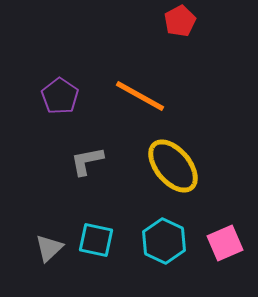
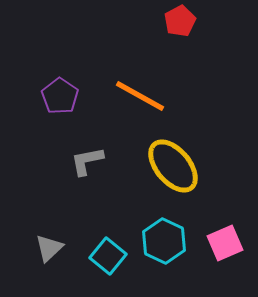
cyan square: moved 12 px right, 16 px down; rotated 27 degrees clockwise
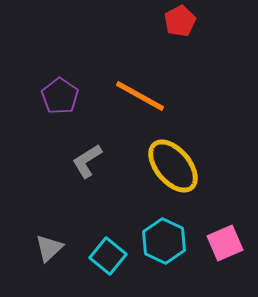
gray L-shape: rotated 21 degrees counterclockwise
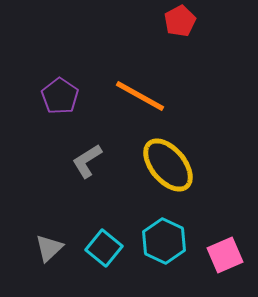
yellow ellipse: moved 5 px left, 1 px up
pink square: moved 12 px down
cyan square: moved 4 px left, 8 px up
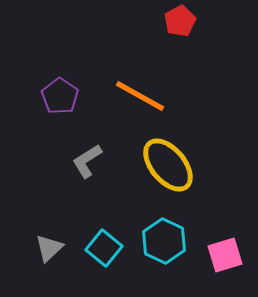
pink square: rotated 6 degrees clockwise
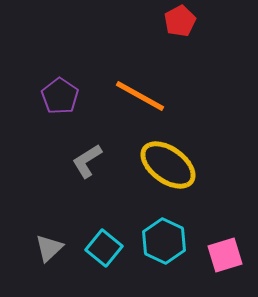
yellow ellipse: rotated 14 degrees counterclockwise
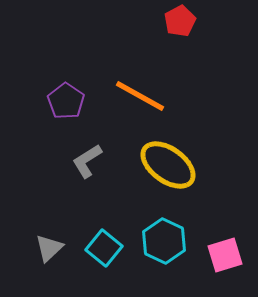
purple pentagon: moved 6 px right, 5 px down
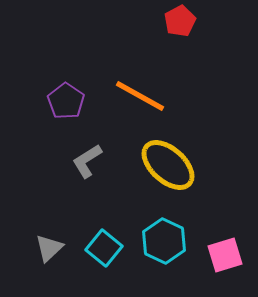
yellow ellipse: rotated 6 degrees clockwise
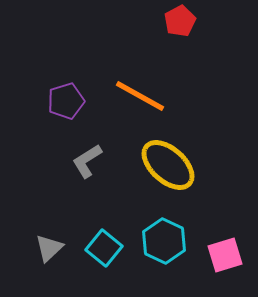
purple pentagon: rotated 21 degrees clockwise
